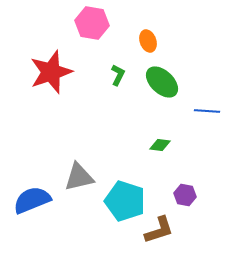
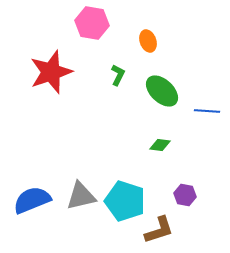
green ellipse: moved 9 px down
gray triangle: moved 2 px right, 19 px down
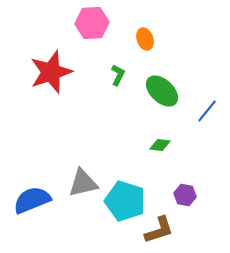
pink hexagon: rotated 12 degrees counterclockwise
orange ellipse: moved 3 px left, 2 px up
blue line: rotated 55 degrees counterclockwise
gray triangle: moved 2 px right, 13 px up
